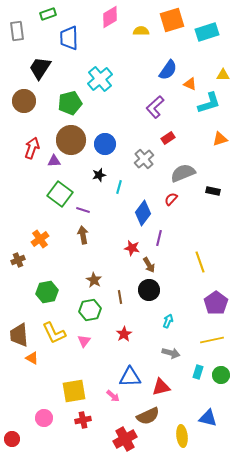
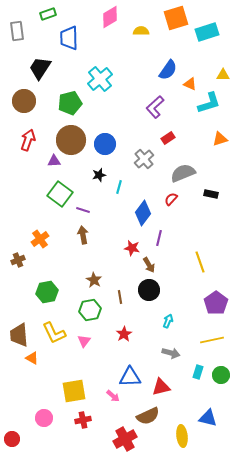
orange square at (172, 20): moved 4 px right, 2 px up
red arrow at (32, 148): moved 4 px left, 8 px up
black rectangle at (213, 191): moved 2 px left, 3 px down
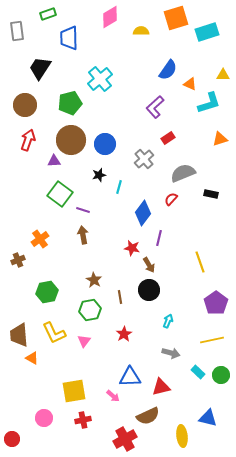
brown circle at (24, 101): moved 1 px right, 4 px down
cyan rectangle at (198, 372): rotated 64 degrees counterclockwise
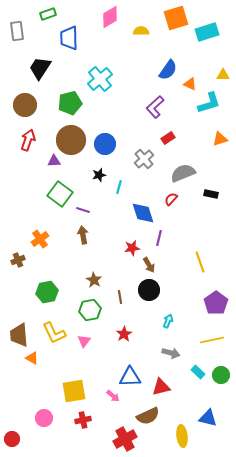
blue diamond at (143, 213): rotated 55 degrees counterclockwise
red star at (132, 248): rotated 21 degrees counterclockwise
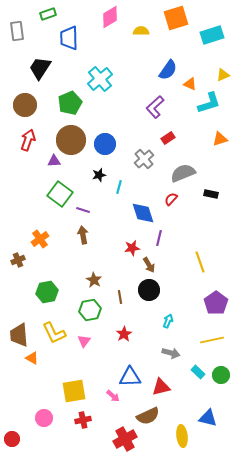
cyan rectangle at (207, 32): moved 5 px right, 3 px down
yellow triangle at (223, 75): rotated 24 degrees counterclockwise
green pentagon at (70, 103): rotated 10 degrees counterclockwise
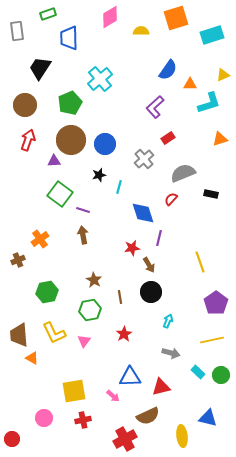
orange triangle at (190, 84): rotated 24 degrees counterclockwise
black circle at (149, 290): moved 2 px right, 2 px down
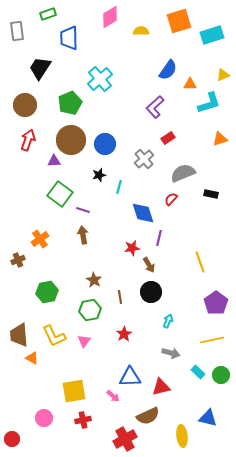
orange square at (176, 18): moved 3 px right, 3 px down
yellow L-shape at (54, 333): moved 3 px down
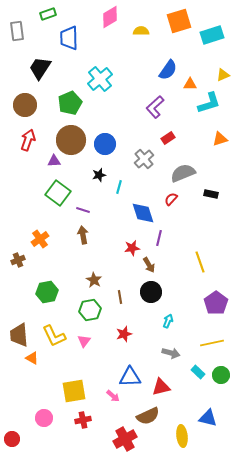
green square at (60, 194): moved 2 px left, 1 px up
red star at (124, 334): rotated 14 degrees clockwise
yellow line at (212, 340): moved 3 px down
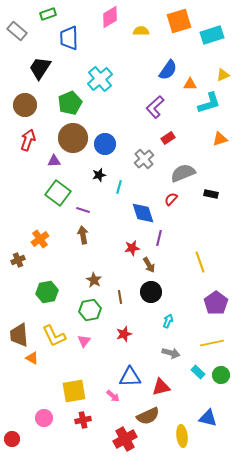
gray rectangle at (17, 31): rotated 42 degrees counterclockwise
brown circle at (71, 140): moved 2 px right, 2 px up
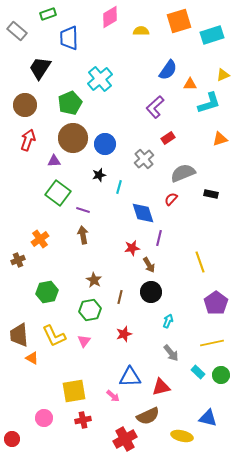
brown line at (120, 297): rotated 24 degrees clockwise
gray arrow at (171, 353): rotated 36 degrees clockwise
yellow ellipse at (182, 436): rotated 70 degrees counterclockwise
